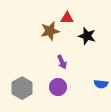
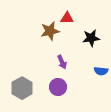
black star: moved 4 px right, 2 px down; rotated 24 degrees counterclockwise
blue semicircle: moved 13 px up
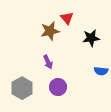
red triangle: rotated 48 degrees clockwise
purple arrow: moved 14 px left
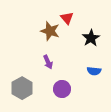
brown star: rotated 30 degrees clockwise
black star: rotated 24 degrees counterclockwise
blue semicircle: moved 7 px left
purple circle: moved 4 px right, 2 px down
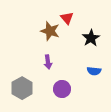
purple arrow: rotated 16 degrees clockwise
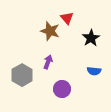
purple arrow: rotated 152 degrees counterclockwise
gray hexagon: moved 13 px up
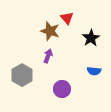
purple arrow: moved 6 px up
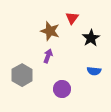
red triangle: moved 5 px right; rotated 16 degrees clockwise
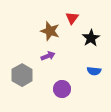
purple arrow: rotated 48 degrees clockwise
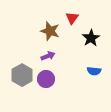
purple circle: moved 16 px left, 10 px up
